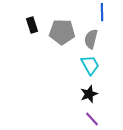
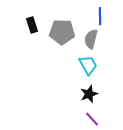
blue line: moved 2 px left, 4 px down
cyan trapezoid: moved 2 px left
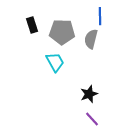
cyan trapezoid: moved 33 px left, 3 px up
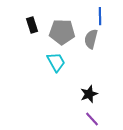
cyan trapezoid: moved 1 px right
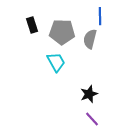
gray semicircle: moved 1 px left
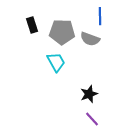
gray semicircle: rotated 84 degrees counterclockwise
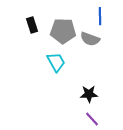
gray pentagon: moved 1 px right, 1 px up
black star: rotated 18 degrees clockwise
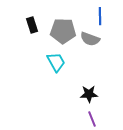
purple line: rotated 21 degrees clockwise
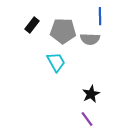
black rectangle: rotated 56 degrees clockwise
gray semicircle: rotated 18 degrees counterclockwise
black star: moved 2 px right; rotated 24 degrees counterclockwise
purple line: moved 5 px left; rotated 14 degrees counterclockwise
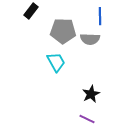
black rectangle: moved 1 px left, 14 px up
purple line: rotated 28 degrees counterclockwise
